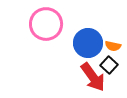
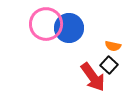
blue circle: moved 19 px left, 15 px up
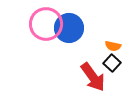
black square: moved 3 px right, 2 px up
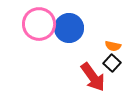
pink circle: moved 7 px left
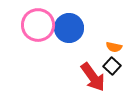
pink circle: moved 1 px left, 1 px down
orange semicircle: moved 1 px right, 1 px down
black square: moved 3 px down
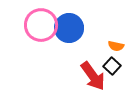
pink circle: moved 3 px right
orange semicircle: moved 2 px right, 1 px up
red arrow: moved 1 px up
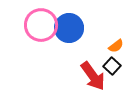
orange semicircle: rotated 49 degrees counterclockwise
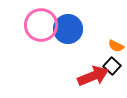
blue circle: moved 1 px left, 1 px down
orange semicircle: rotated 63 degrees clockwise
red arrow: rotated 76 degrees counterclockwise
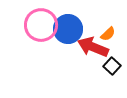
orange semicircle: moved 8 px left, 12 px up; rotated 70 degrees counterclockwise
red arrow: moved 29 px up; rotated 136 degrees counterclockwise
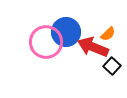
pink circle: moved 5 px right, 17 px down
blue circle: moved 2 px left, 3 px down
